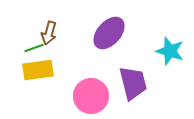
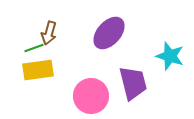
cyan star: moved 5 px down
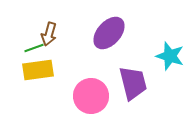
brown arrow: moved 1 px down
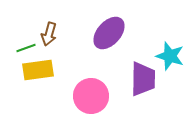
green line: moved 8 px left
purple trapezoid: moved 10 px right, 4 px up; rotated 15 degrees clockwise
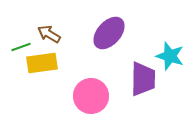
brown arrow: rotated 105 degrees clockwise
green line: moved 5 px left, 1 px up
yellow rectangle: moved 4 px right, 7 px up
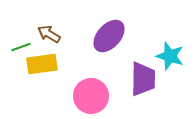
purple ellipse: moved 3 px down
yellow rectangle: moved 1 px down
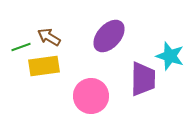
brown arrow: moved 3 px down
yellow rectangle: moved 2 px right, 2 px down
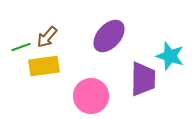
brown arrow: moved 2 px left; rotated 80 degrees counterclockwise
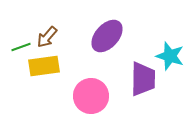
purple ellipse: moved 2 px left
